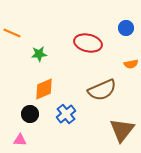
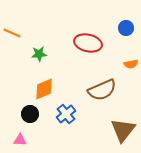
brown triangle: moved 1 px right
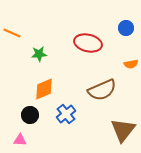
black circle: moved 1 px down
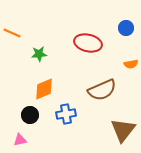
blue cross: rotated 30 degrees clockwise
pink triangle: rotated 16 degrees counterclockwise
